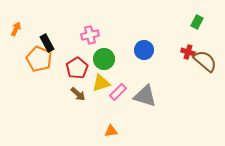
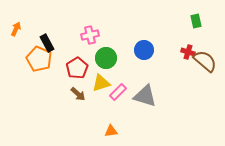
green rectangle: moved 1 px left, 1 px up; rotated 40 degrees counterclockwise
green circle: moved 2 px right, 1 px up
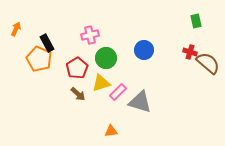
red cross: moved 2 px right
brown semicircle: moved 3 px right, 2 px down
gray triangle: moved 5 px left, 6 px down
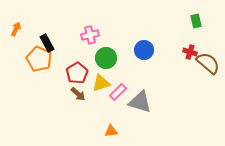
red pentagon: moved 5 px down
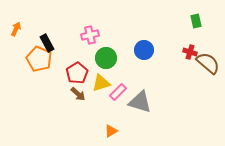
orange triangle: rotated 24 degrees counterclockwise
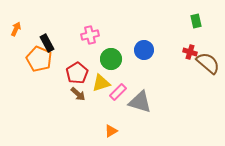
green circle: moved 5 px right, 1 px down
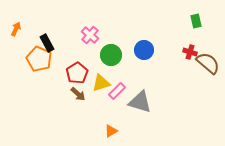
pink cross: rotated 36 degrees counterclockwise
green circle: moved 4 px up
pink rectangle: moved 1 px left, 1 px up
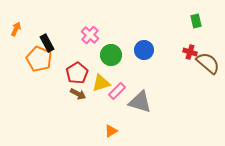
brown arrow: rotated 14 degrees counterclockwise
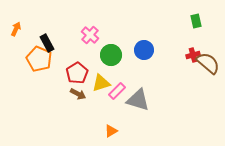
red cross: moved 3 px right, 3 px down; rotated 32 degrees counterclockwise
gray triangle: moved 2 px left, 2 px up
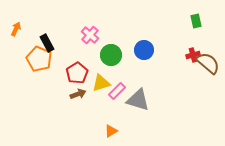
brown arrow: rotated 49 degrees counterclockwise
